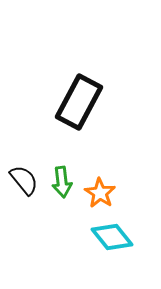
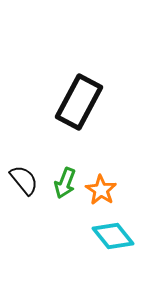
green arrow: moved 3 px right, 1 px down; rotated 28 degrees clockwise
orange star: moved 1 px right, 3 px up
cyan diamond: moved 1 px right, 1 px up
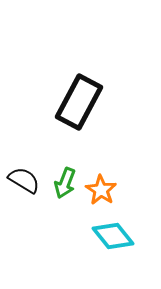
black semicircle: rotated 20 degrees counterclockwise
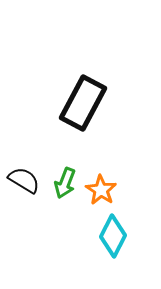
black rectangle: moved 4 px right, 1 px down
cyan diamond: rotated 66 degrees clockwise
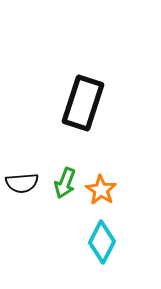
black rectangle: rotated 10 degrees counterclockwise
black semicircle: moved 2 px left, 3 px down; rotated 144 degrees clockwise
cyan diamond: moved 11 px left, 6 px down
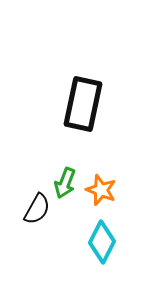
black rectangle: moved 1 px down; rotated 6 degrees counterclockwise
black semicircle: moved 15 px right, 26 px down; rotated 56 degrees counterclockwise
orange star: rotated 12 degrees counterclockwise
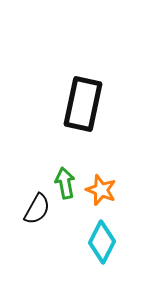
green arrow: rotated 148 degrees clockwise
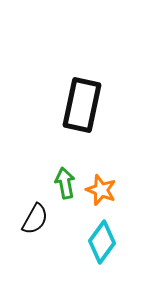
black rectangle: moved 1 px left, 1 px down
black semicircle: moved 2 px left, 10 px down
cyan diamond: rotated 9 degrees clockwise
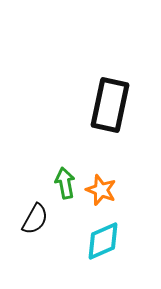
black rectangle: moved 28 px right
cyan diamond: moved 1 px right, 1 px up; rotated 30 degrees clockwise
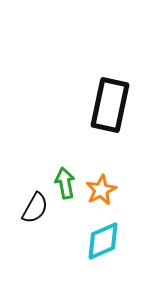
orange star: rotated 24 degrees clockwise
black semicircle: moved 11 px up
